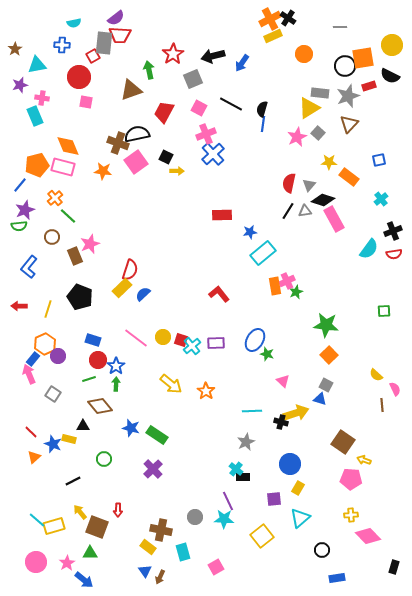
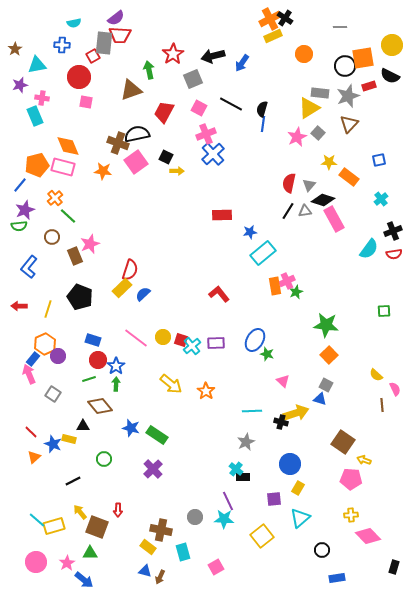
black cross at (288, 18): moved 3 px left
blue triangle at (145, 571): rotated 40 degrees counterclockwise
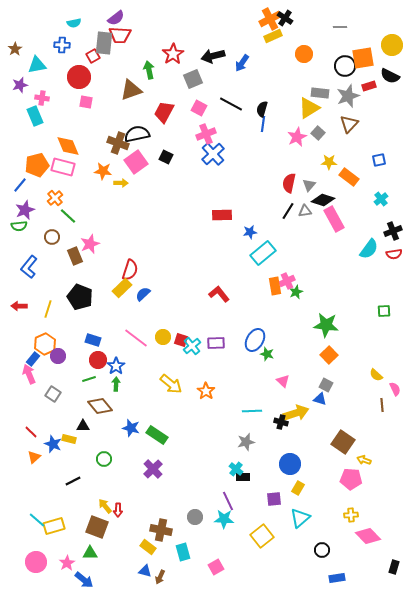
yellow arrow at (177, 171): moved 56 px left, 12 px down
gray star at (246, 442): rotated 12 degrees clockwise
yellow arrow at (80, 512): moved 25 px right, 6 px up
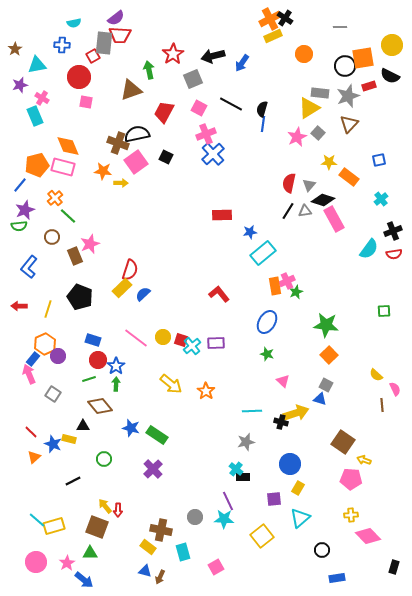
pink cross at (42, 98): rotated 24 degrees clockwise
blue ellipse at (255, 340): moved 12 px right, 18 px up
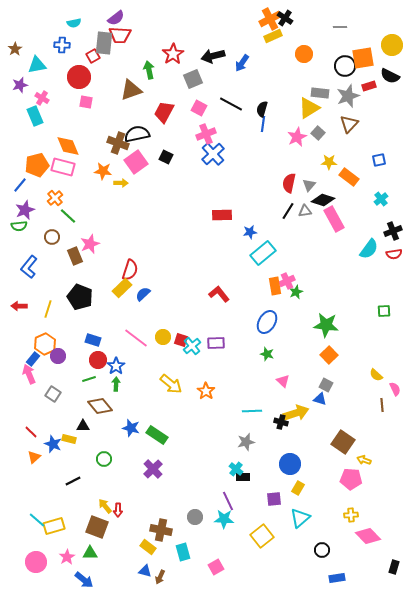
pink star at (67, 563): moved 6 px up
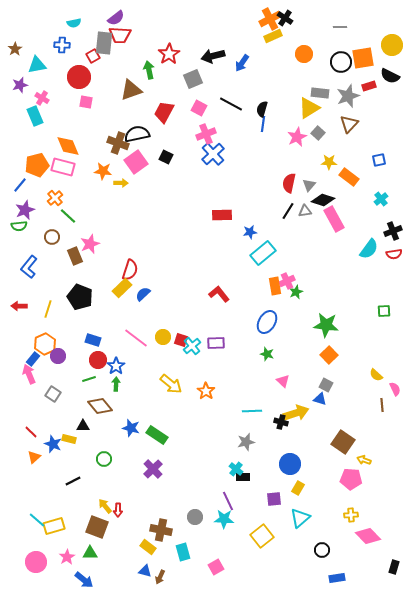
red star at (173, 54): moved 4 px left
black circle at (345, 66): moved 4 px left, 4 px up
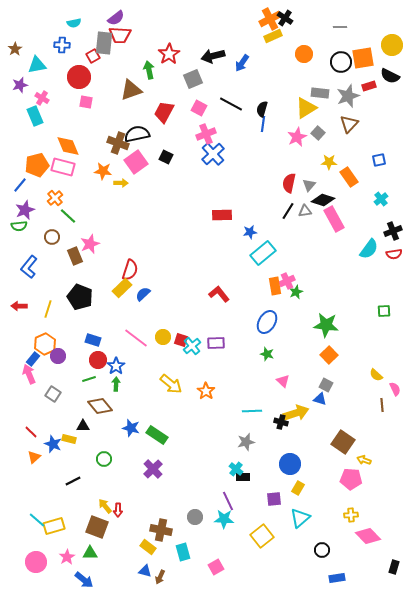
yellow triangle at (309, 108): moved 3 px left
orange rectangle at (349, 177): rotated 18 degrees clockwise
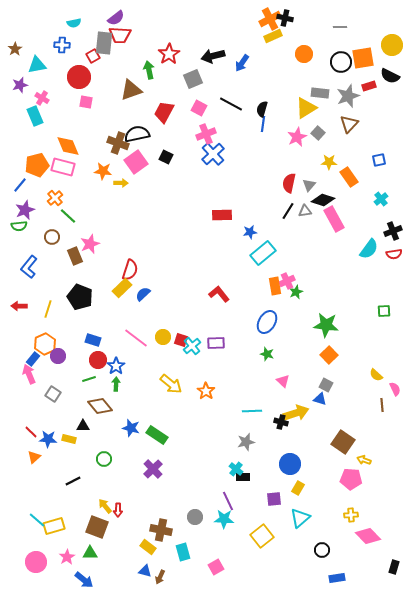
black cross at (285, 18): rotated 21 degrees counterclockwise
blue star at (53, 444): moved 5 px left, 5 px up; rotated 18 degrees counterclockwise
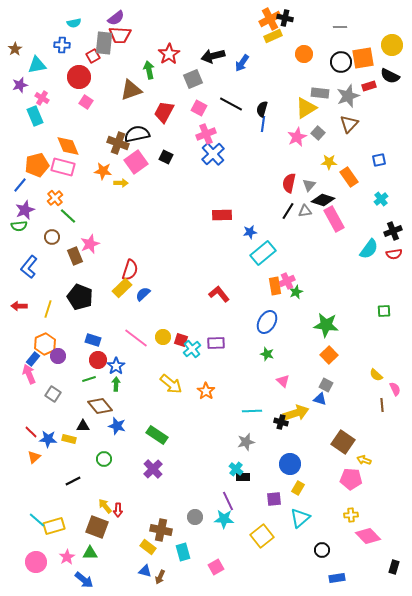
pink square at (86, 102): rotated 24 degrees clockwise
cyan cross at (192, 346): moved 3 px down
blue star at (131, 428): moved 14 px left, 2 px up
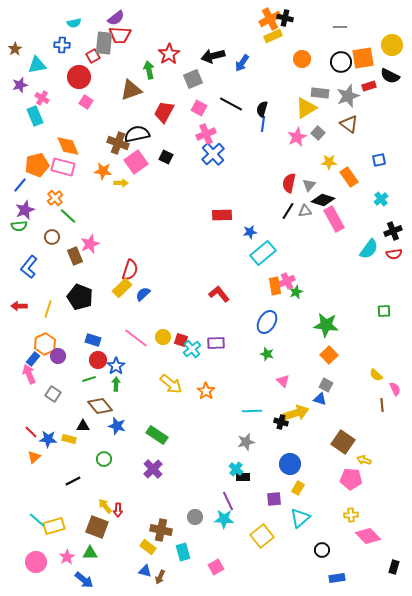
orange circle at (304, 54): moved 2 px left, 5 px down
brown triangle at (349, 124): rotated 36 degrees counterclockwise
